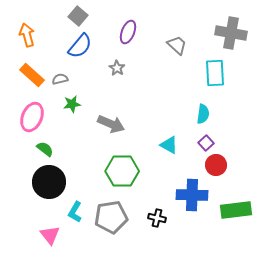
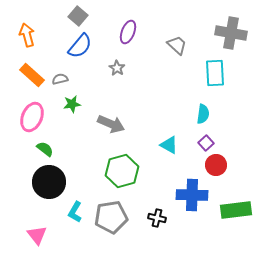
green hexagon: rotated 16 degrees counterclockwise
pink triangle: moved 13 px left
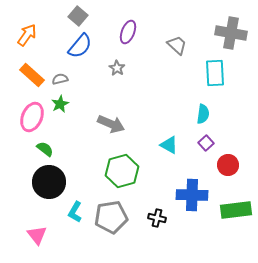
orange arrow: rotated 50 degrees clockwise
green star: moved 12 px left; rotated 18 degrees counterclockwise
red circle: moved 12 px right
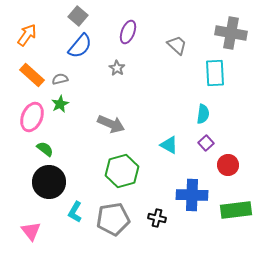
gray pentagon: moved 2 px right, 2 px down
pink triangle: moved 6 px left, 4 px up
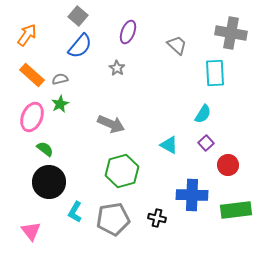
cyan semicircle: rotated 24 degrees clockwise
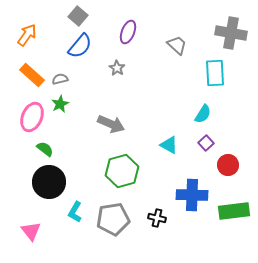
green rectangle: moved 2 px left, 1 px down
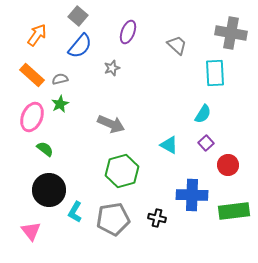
orange arrow: moved 10 px right
gray star: moved 5 px left; rotated 21 degrees clockwise
black circle: moved 8 px down
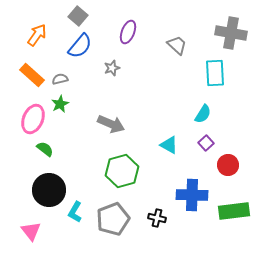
pink ellipse: moved 1 px right, 2 px down
gray pentagon: rotated 12 degrees counterclockwise
